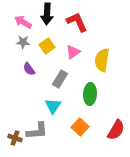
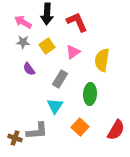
cyan triangle: moved 2 px right
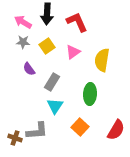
gray rectangle: moved 8 px left, 3 px down
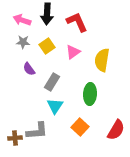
pink arrow: moved 1 px left, 2 px up; rotated 12 degrees counterclockwise
brown cross: rotated 24 degrees counterclockwise
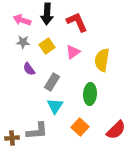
red semicircle: rotated 15 degrees clockwise
brown cross: moved 3 px left
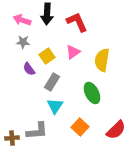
yellow square: moved 10 px down
green ellipse: moved 2 px right, 1 px up; rotated 30 degrees counterclockwise
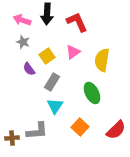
gray star: rotated 16 degrees clockwise
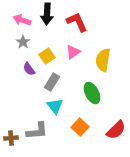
gray star: rotated 16 degrees clockwise
yellow semicircle: moved 1 px right
cyan triangle: rotated 12 degrees counterclockwise
brown cross: moved 1 px left
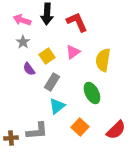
cyan triangle: moved 2 px right; rotated 30 degrees clockwise
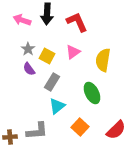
gray star: moved 5 px right, 7 px down
yellow square: rotated 28 degrees counterclockwise
brown cross: moved 1 px left, 1 px up
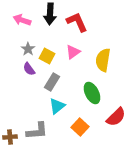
black arrow: moved 3 px right
red semicircle: moved 13 px up
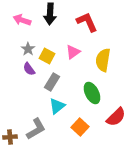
red L-shape: moved 10 px right
gray L-shape: moved 1 px left, 2 px up; rotated 25 degrees counterclockwise
